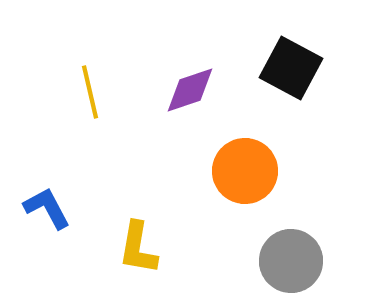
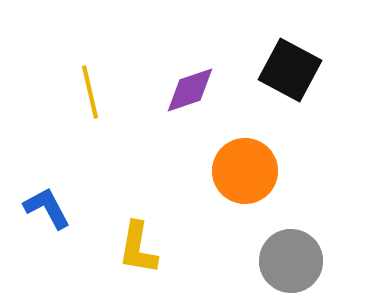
black square: moved 1 px left, 2 px down
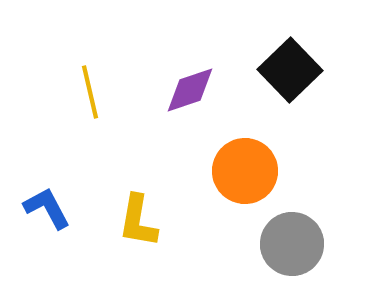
black square: rotated 18 degrees clockwise
yellow L-shape: moved 27 px up
gray circle: moved 1 px right, 17 px up
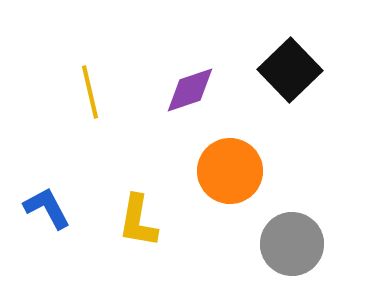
orange circle: moved 15 px left
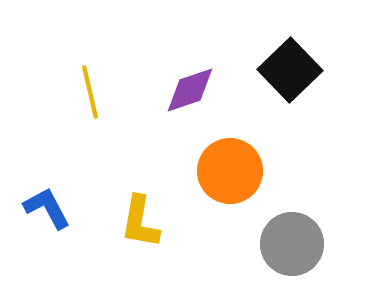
yellow L-shape: moved 2 px right, 1 px down
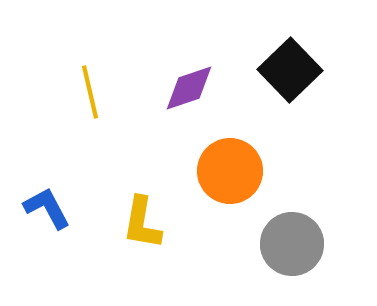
purple diamond: moved 1 px left, 2 px up
yellow L-shape: moved 2 px right, 1 px down
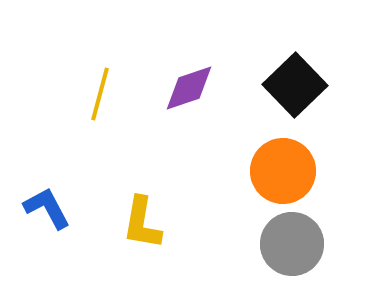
black square: moved 5 px right, 15 px down
yellow line: moved 10 px right, 2 px down; rotated 28 degrees clockwise
orange circle: moved 53 px right
